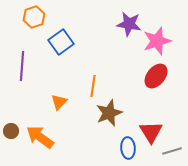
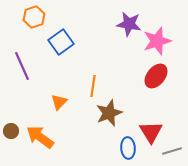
purple line: rotated 28 degrees counterclockwise
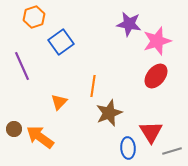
brown circle: moved 3 px right, 2 px up
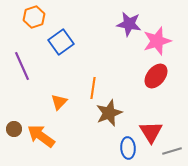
orange line: moved 2 px down
orange arrow: moved 1 px right, 1 px up
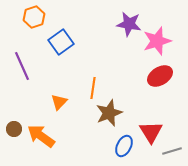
red ellipse: moved 4 px right; rotated 20 degrees clockwise
blue ellipse: moved 4 px left, 2 px up; rotated 30 degrees clockwise
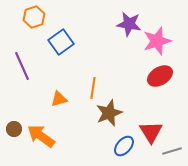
orange triangle: moved 3 px up; rotated 30 degrees clockwise
blue ellipse: rotated 15 degrees clockwise
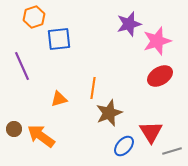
purple star: rotated 25 degrees counterclockwise
blue square: moved 2 px left, 3 px up; rotated 30 degrees clockwise
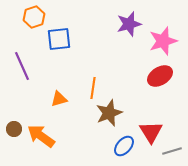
pink star: moved 6 px right
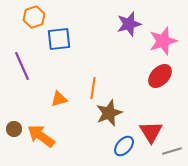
red ellipse: rotated 15 degrees counterclockwise
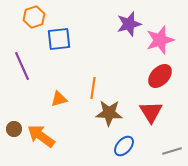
pink star: moved 3 px left, 1 px up
brown star: rotated 24 degrees clockwise
red triangle: moved 20 px up
